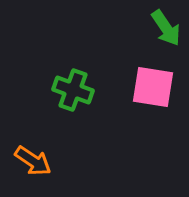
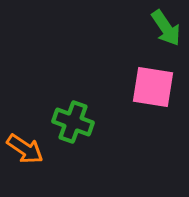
green cross: moved 32 px down
orange arrow: moved 8 px left, 12 px up
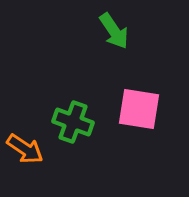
green arrow: moved 52 px left, 3 px down
pink square: moved 14 px left, 22 px down
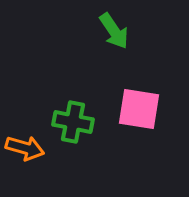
green cross: rotated 9 degrees counterclockwise
orange arrow: moved 1 px up; rotated 18 degrees counterclockwise
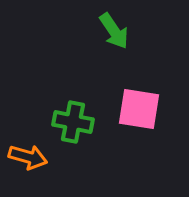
orange arrow: moved 3 px right, 9 px down
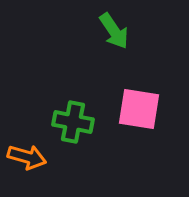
orange arrow: moved 1 px left
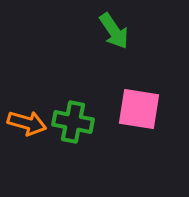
orange arrow: moved 34 px up
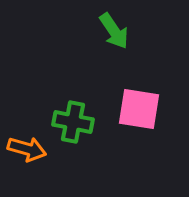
orange arrow: moved 26 px down
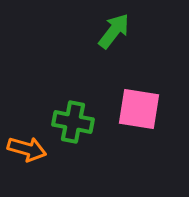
green arrow: rotated 108 degrees counterclockwise
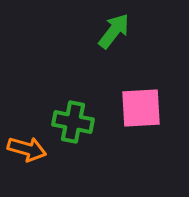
pink square: moved 2 px right, 1 px up; rotated 12 degrees counterclockwise
